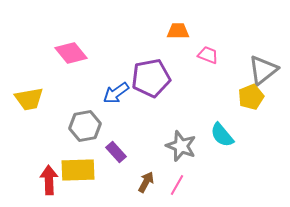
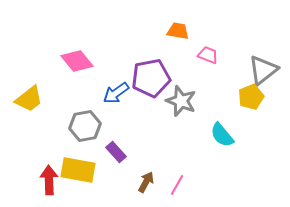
orange trapezoid: rotated 10 degrees clockwise
pink diamond: moved 6 px right, 8 px down
yellow trapezoid: rotated 28 degrees counterclockwise
gray star: moved 45 px up
yellow rectangle: rotated 12 degrees clockwise
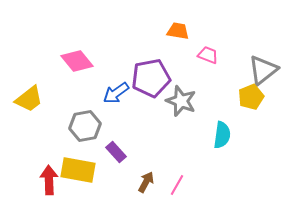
cyan semicircle: rotated 132 degrees counterclockwise
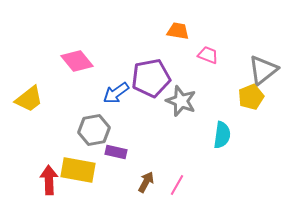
gray hexagon: moved 9 px right, 4 px down
purple rectangle: rotated 35 degrees counterclockwise
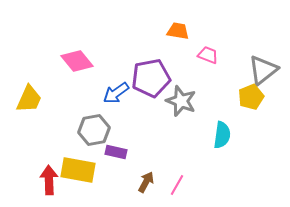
yellow trapezoid: rotated 28 degrees counterclockwise
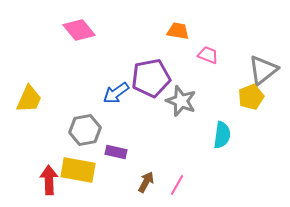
pink diamond: moved 2 px right, 31 px up
gray hexagon: moved 9 px left
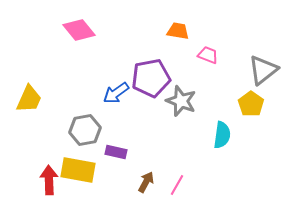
yellow pentagon: moved 7 px down; rotated 15 degrees counterclockwise
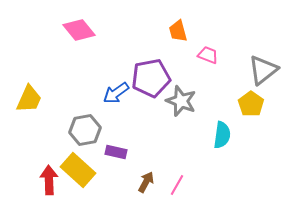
orange trapezoid: rotated 115 degrees counterclockwise
yellow rectangle: rotated 32 degrees clockwise
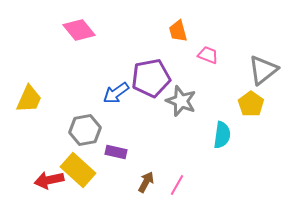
red arrow: rotated 100 degrees counterclockwise
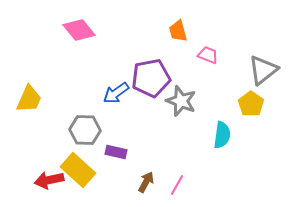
gray hexagon: rotated 12 degrees clockwise
